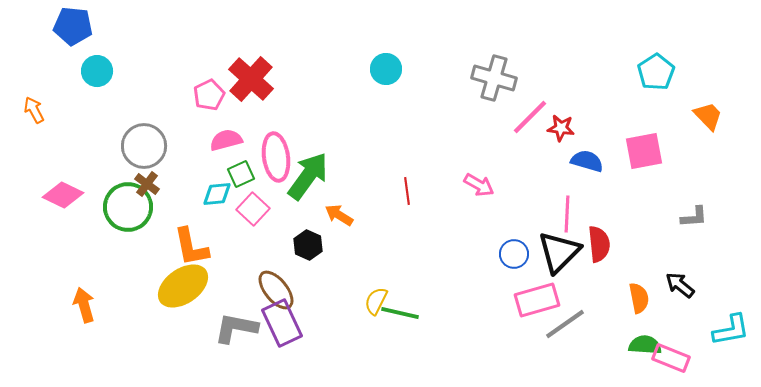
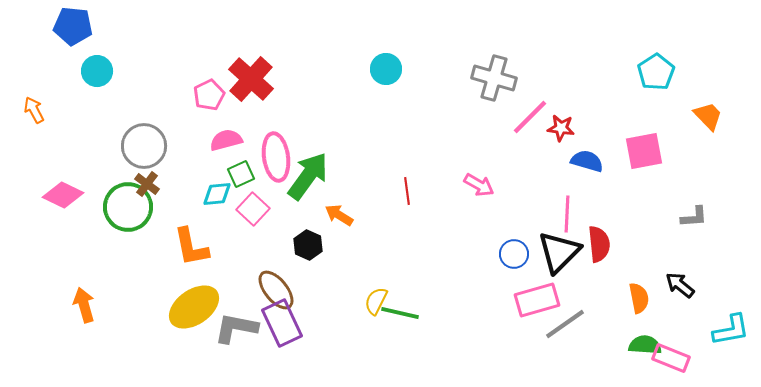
yellow ellipse at (183, 286): moved 11 px right, 21 px down
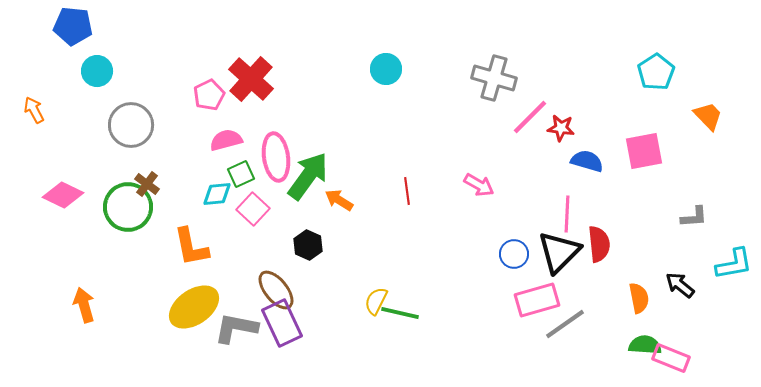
gray circle at (144, 146): moved 13 px left, 21 px up
orange arrow at (339, 215): moved 15 px up
cyan L-shape at (731, 330): moved 3 px right, 66 px up
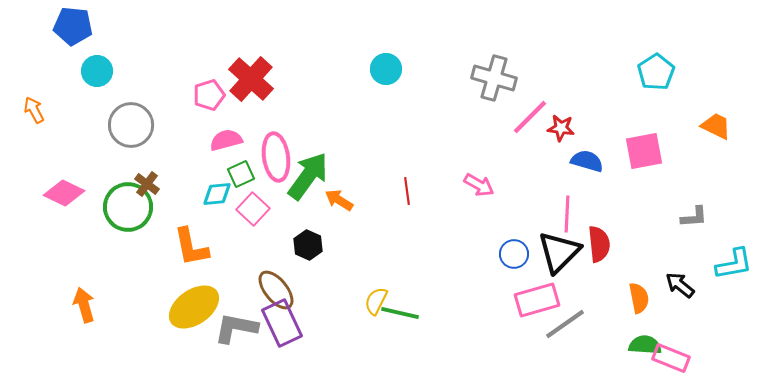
pink pentagon at (209, 95): rotated 8 degrees clockwise
orange trapezoid at (708, 116): moved 8 px right, 10 px down; rotated 20 degrees counterclockwise
pink diamond at (63, 195): moved 1 px right, 2 px up
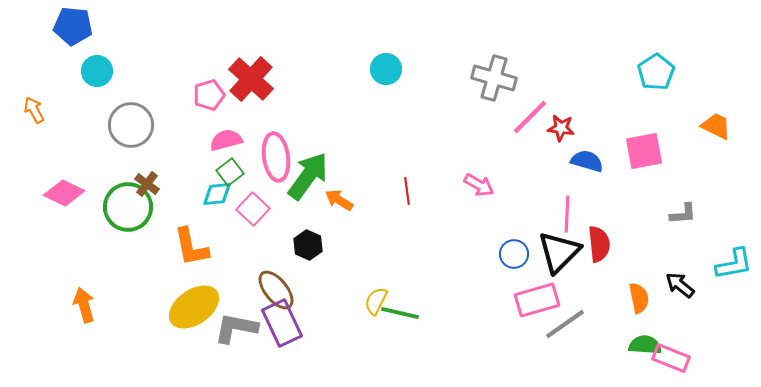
green square at (241, 174): moved 11 px left, 2 px up; rotated 12 degrees counterclockwise
gray L-shape at (694, 217): moved 11 px left, 3 px up
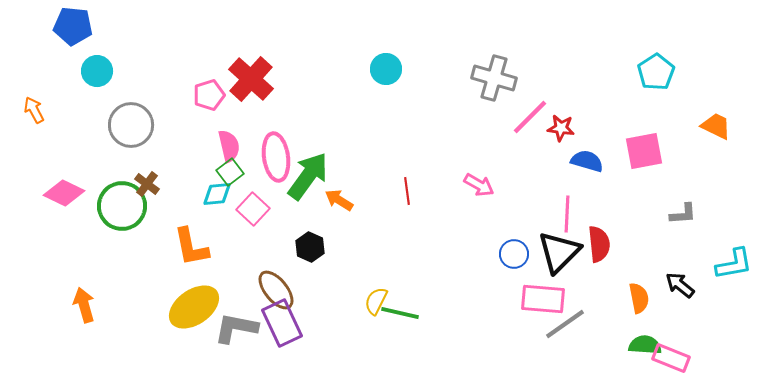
pink semicircle at (226, 140): moved 3 px right, 6 px down; rotated 92 degrees clockwise
green circle at (128, 207): moved 6 px left, 1 px up
black hexagon at (308, 245): moved 2 px right, 2 px down
pink rectangle at (537, 300): moved 6 px right, 1 px up; rotated 21 degrees clockwise
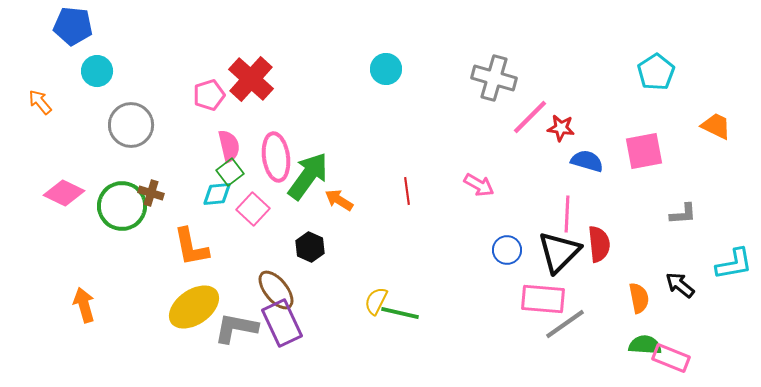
orange arrow at (34, 110): moved 6 px right, 8 px up; rotated 12 degrees counterclockwise
brown cross at (147, 184): moved 4 px right, 9 px down; rotated 20 degrees counterclockwise
blue circle at (514, 254): moved 7 px left, 4 px up
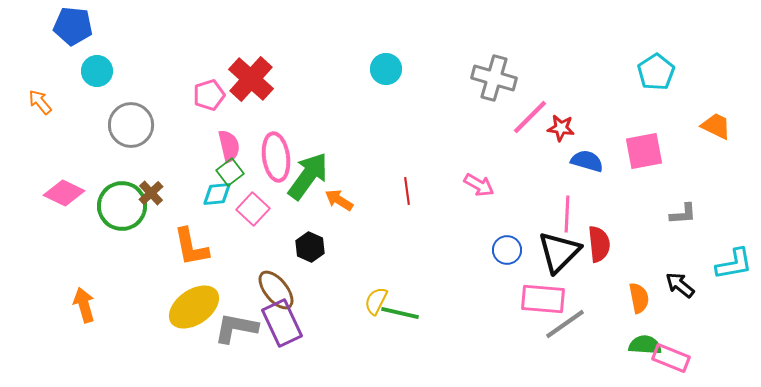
brown cross at (151, 193): rotated 30 degrees clockwise
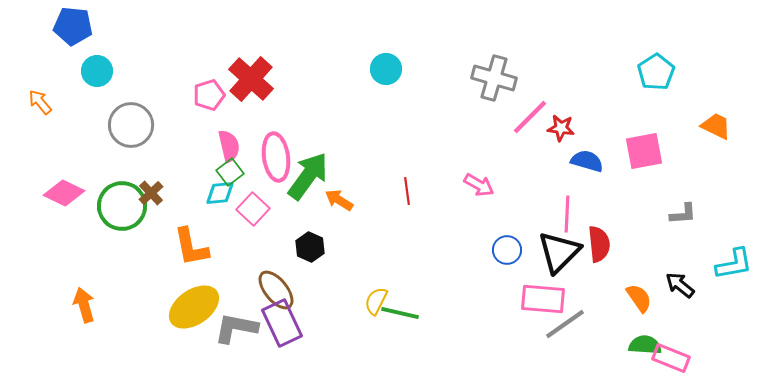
cyan diamond at (217, 194): moved 3 px right, 1 px up
orange semicircle at (639, 298): rotated 24 degrees counterclockwise
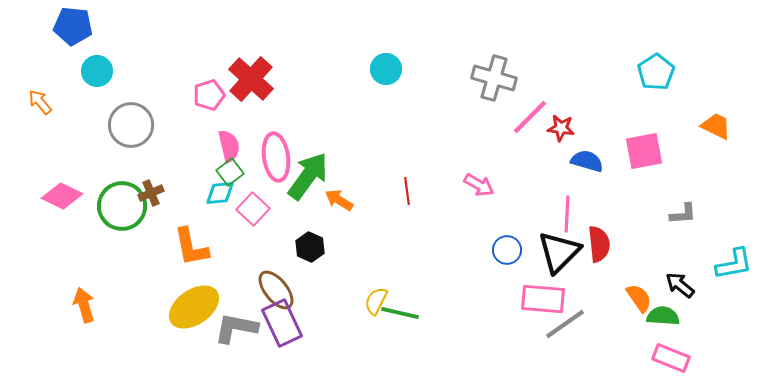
pink diamond at (64, 193): moved 2 px left, 3 px down
brown cross at (151, 193): rotated 20 degrees clockwise
green semicircle at (645, 345): moved 18 px right, 29 px up
